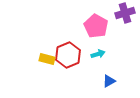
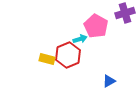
cyan arrow: moved 18 px left, 15 px up
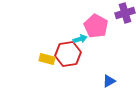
red hexagon: moved 1 px up; rotated 15 degrees clockwise
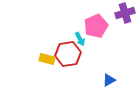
pink pentagon: rotated 20 degrees clockwise
cyan arrow: rotated 80 degrees clockwise
blue triangle: moved 1 px up
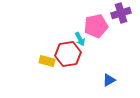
purple cross: moved 4 px left
pink pentagon: rotated 10 degrees clockwise
yellow rectangle: moved 2 px down
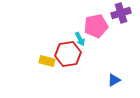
blue triangle: moved 5 px right
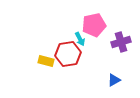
purple cross: moved 29 px down
pink pentagon: moved 2 px left, 1 px up
yellow rectangle: moved 1 px left
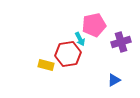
yellow rectangle: moved 4 px down
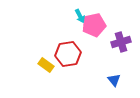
cyan arrow: moved 23 px up
yellow rectangle: rotated 21 degrees clockwise
blue triangle: rotated 40 degrees counterclockwise
